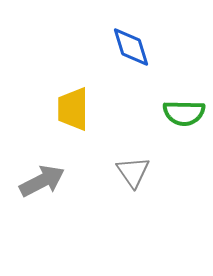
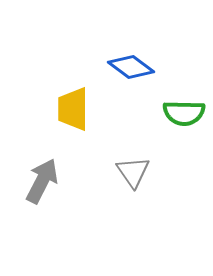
blue diamond: moved 20 px down; rotated 36 degrees counterclockwise
gray arrow: rotated 36 degrees counterclockwise
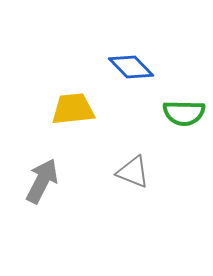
blue diamond: rotated 9 degrees clockwise
yellow trapezoid: rotated 84 degrees clockwise
gray triangle: rotated 33 degrees counterclockwise
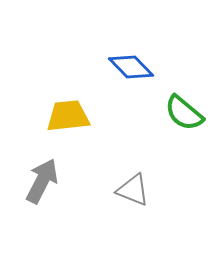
yellow trapezoid: moved 5 px left, 7 px down
green semicircle: rotated 39 degrees clockwise
gray triangle: moved 18 px down
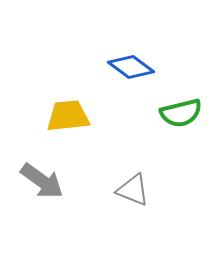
blue diamond: rotated 9 degrees counterclockwise
green semicircle: moved 3 px left; rotated 54 degrees counterclockwise
gray arrow: rotated 99 degrees clockwise
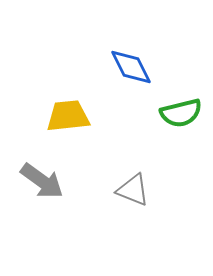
blue diamond: rotated 27 degrees clockwise
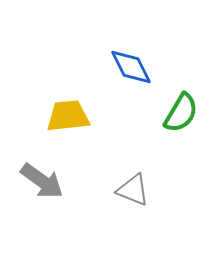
green semicircle: rotated 45 degrees counterclockwise
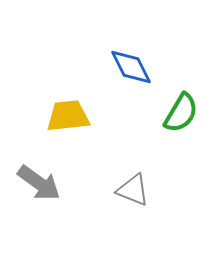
gray arrow: moved 3 px left, 2 px down
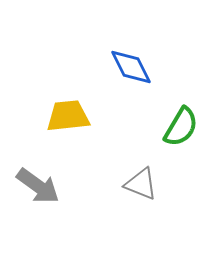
green semicircle: moved 14 px down
gray arrow: moved 1 px left, 3 px down
gray triangle: moved 8 px right, 6 px up
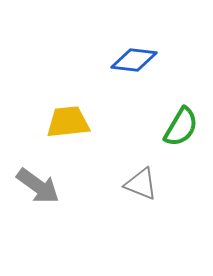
blue diamond: moved 3 px right, 7 px up; rotated 57 degrees counterclockwise
yellow trapezoid: moved 6 px down
